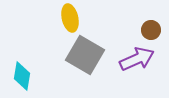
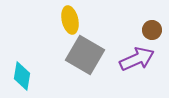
yellow ellipse: moved 2 px down
brown circle: moved 1 px right
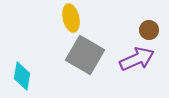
yellow ellipse: moved 1 px right, 2 px up
brown circle: moved 3 px left
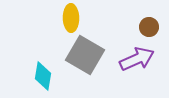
yellow ellipse: rotated 12 degrees clockwise
brown circle: moved 3 px up
cyan diamond: moved 21 px right
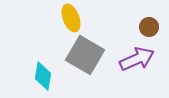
yellow ellipse: rotated 20 degrees counterclockwise
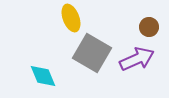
gray square: moved 7 px right, 2 px up
cyan diamond: rotated 32 degrees counterclockwise
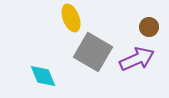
gray square: moved 1 px right, 1 px up
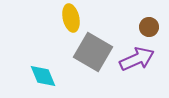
yellow ellipse: rotated 8 degrees clockwise
